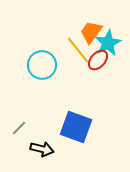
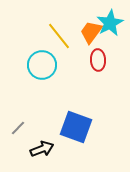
cyan star: moved 2 px right, 20 px up
yellow line: moved 19 px left, 14 px up
red ellipse: rotated 45 degrees counterclockwise
gray line: moved 1 px left
black arrow: rotated 35 degrees counterclockwise
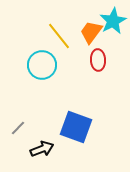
cyan star: moved 3 px right, 2 px up
